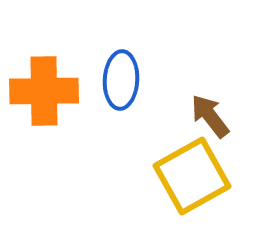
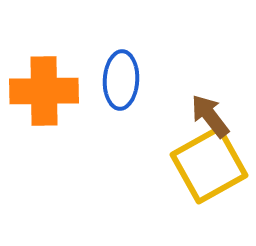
yellow square: moved 17 px right, 11 px up
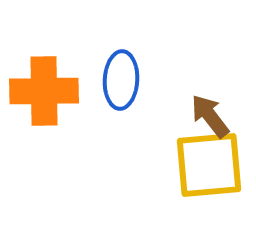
yellow square: rotated 24 degrees clockwise
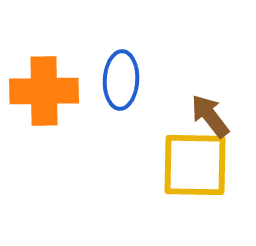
yellow square: moved 14 px left; rotated 6 degrees clockwise
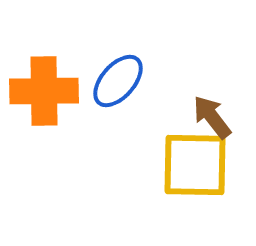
blue ellipse: moved 3 px left, 1 px down; rotated 38 degrees clockwise
brown arrow: moved 2 px right, 1 px down
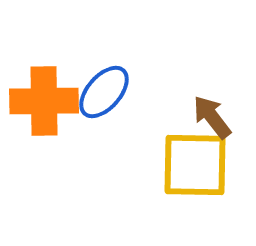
blue ellipse: moved 14 px left, 11 px down
orange cross: moved 10 px down
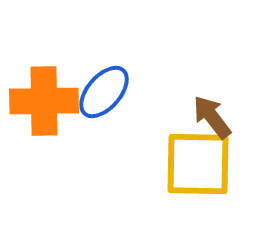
yellow square: moved 3 px right, 1 px up
